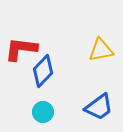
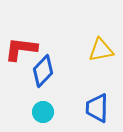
blue trapezoid: moved 2 px left, 1 px down; rotated 128 degrees clockwise
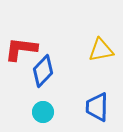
blue trapezoid: moved 1 px up
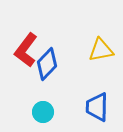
red L-shape: moved 5 px right, 1 px down; rotated 60 degrees counterclockwise
blue diamond: moved 4 px right, 7 px up
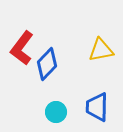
red L-shape: moved 4 px left, 2 px up
cyan circle: moved 13 px right
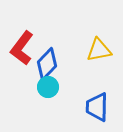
yellow triangle: moved 2 px left
cyan circle: moved 8 px left, 25 px up
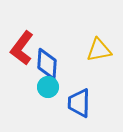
blue diamond: rotated 40 degrees counterclockwise
blue trapezoid: moved 18 px left, 4 px up
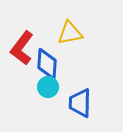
yellow triangle: moved 29 px left, 17 px up
blue trapezoid: moved 1 px right
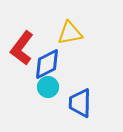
blue diamond: rotated 60 degrees clockwise
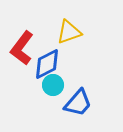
yellow triangle: moved 1 px left, 1 px up; rotated 8 degrees counterclockwise
cyan circle: moved 5 px right, 2 px up
blue trapezoid: moved 2 px left; rotated 140 degrees counterclockwise
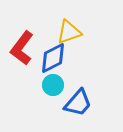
blue diamond: moved 6 px right, 6 px up
